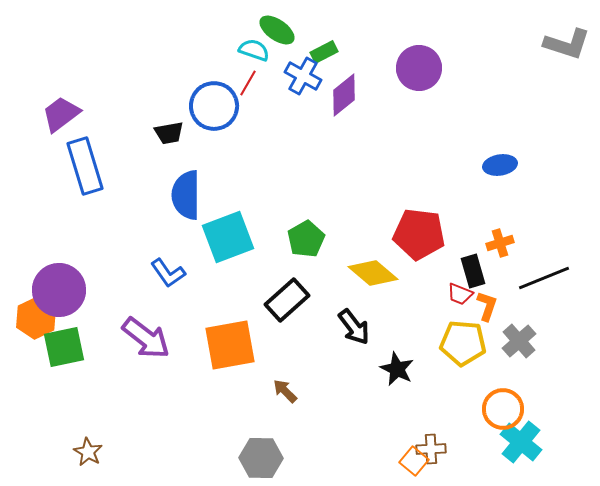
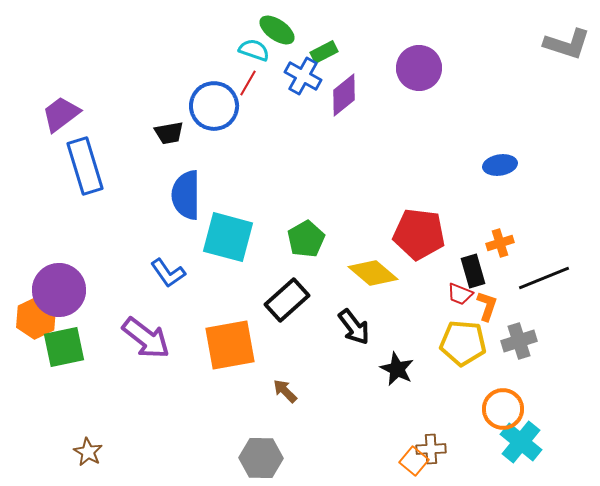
cyan square at (228, 237): rotated 36 degrees clockwise
gray cross at (519, 341): rotated 24 degrees clockwise
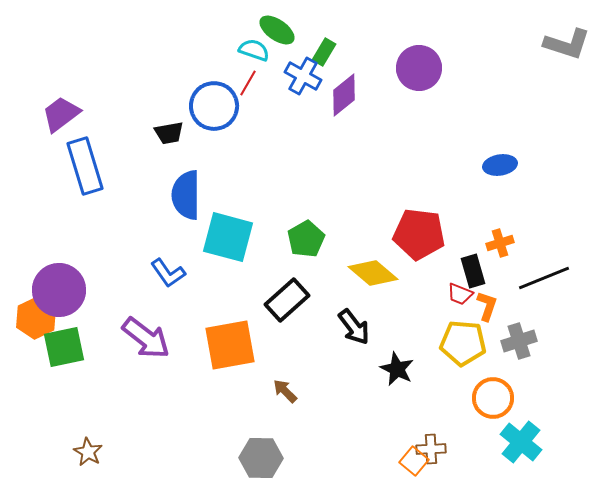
green rectangle at (324, 52): rotated 32 degrees counterclockwise
orange circle at (503, 409): moved 10 px left, 11 px up
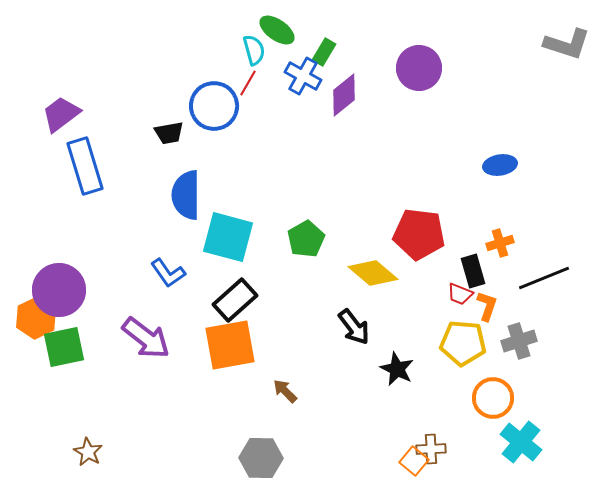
cyan semicircle at (254, 50): rotated 56 degrees clockwise
black rectangle at (287, 300): moved 52 px left
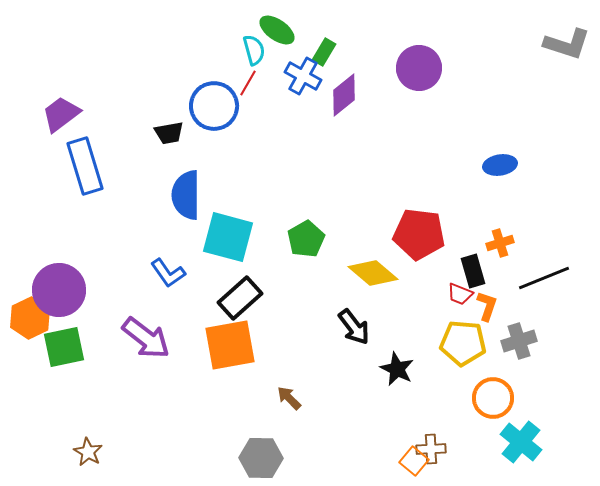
black rectangle at (235, 300): moved 5 px right, 2 px up
orange hexagon at (36, 318): moved 6 px left
brown arrow at (285, 391): moved 4 px right, 7 px down
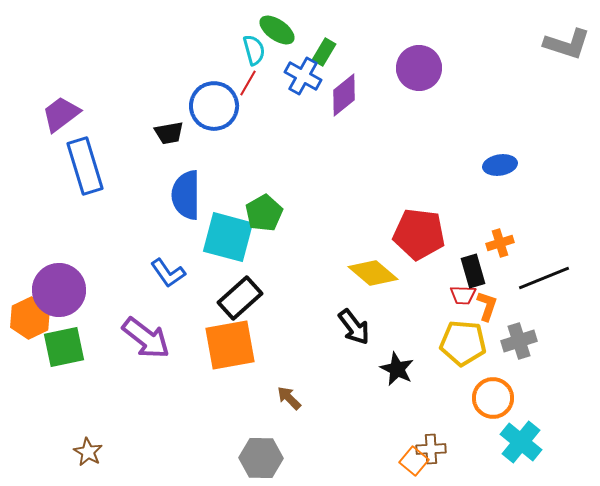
green pentagon at (306, 239): moved 42 px left, 26 px up
red trapezoid at (460, 294): moved 3 px right, 1 px down; rotated 20 degrees counterclockwise
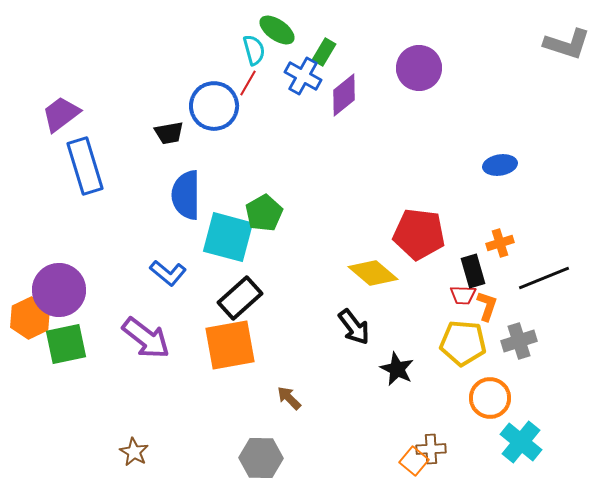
blue L-shape at (168, 273): rotated 15 degrees counterclockwise
green square at (64, 347): moved 2 px right, 3 px up
orange circle at (493, 398): moved 3 px left
brown star at (88, 452): moved 46 px right
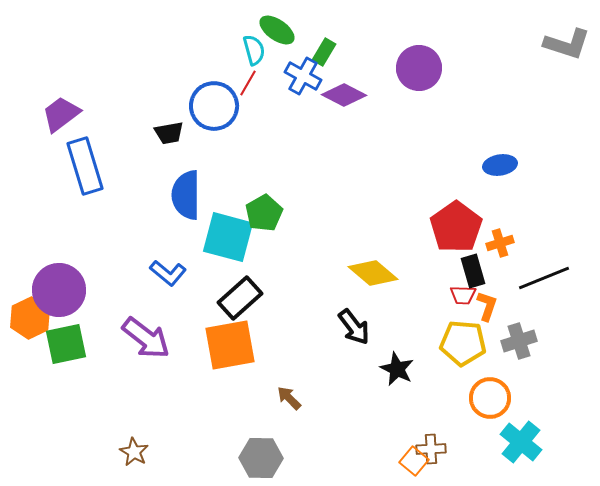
purple diamond at (344, 95): rotated 66 degrees clockwise
red pentagon at (419, 234): moved 37 px right, 7 px up; rotated 30 degrees clockwise
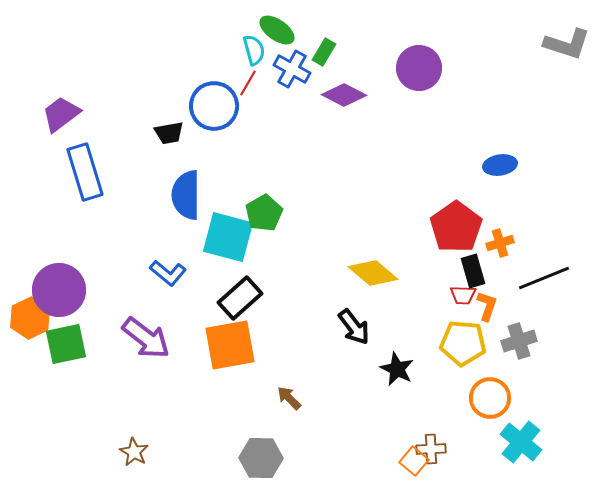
blue cross at (303, 76): moved 11 px left, 7 px up
blue rectangle at (85, 166): moved 6 px down
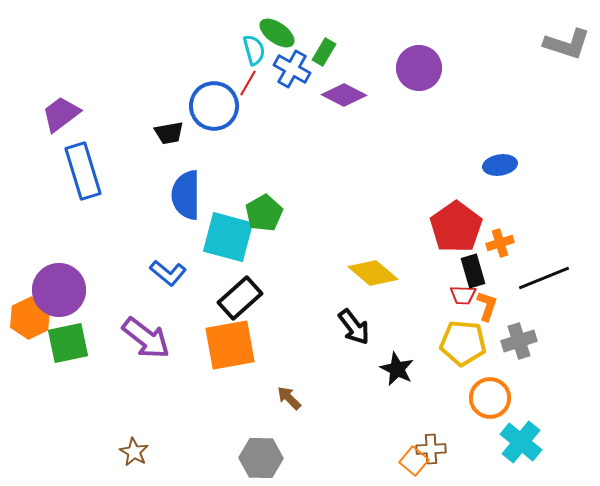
green ellipse at (277, 30): moved 3 px down
blue rectangle at (85, 172): moved 2 px left, 1 px up
green square at (66, 344): moved 2 px right, 1 px up
